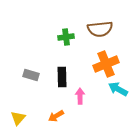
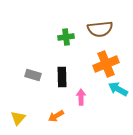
gray rectangle: moved 2 px right
pink arrow: moved 1 px right, 1 px down
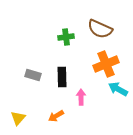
brown semicircle: rotated 30 degrees clockwise
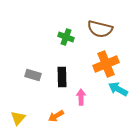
brown semicircle: rotated 10 degrees counterclockwise
green cross: rotated 28 degrees clockwise
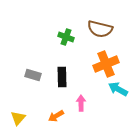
pink arrow: moved 6 px down
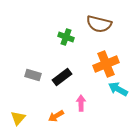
brown semicircle: moved 1 px left, 5 px up
black rectangle: rotated 54 degrees clockwise
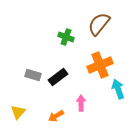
brown semicircle: rotated 115 degrees clockwise
orange cross: moved 6 px left, 1 px down
black rectangle: moved 4 px left
cyan arrow: rotated 42 degrees clockwise
yellow triangle: moved 6 px up
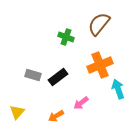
pink arrow: rotated 126 degrees counterclockwise
yellow triangle: moved 1 px left
